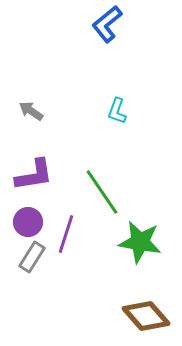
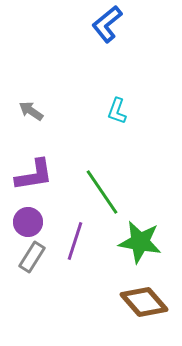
purple line: moved 9 px right, 7 px down
brown diamond: moved 2 px left, 14 px up
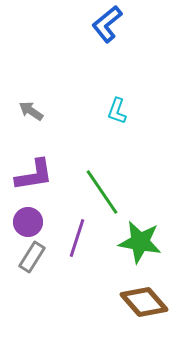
purple line: moved 2 px right, 3 px up
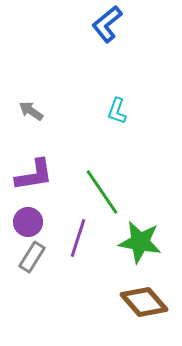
purple line: moved 1 px right
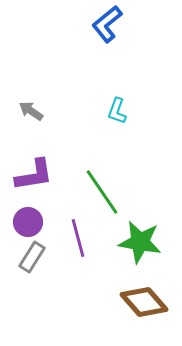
purple line: rotated 33 degrees counterclockwise
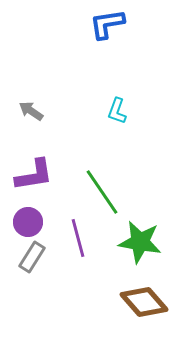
blue L-shape: rotated 30 degrees clockwise
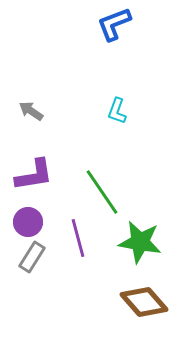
blue L-shape: moved 7 px right; rotated 12 degrees counterclockwise
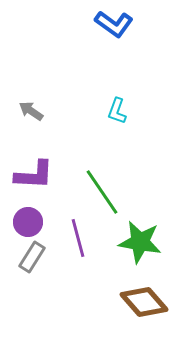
blue L-shape: rotated 123 degrees counterclockwise
purple L-shape: rotated 12 degrees clockwise
